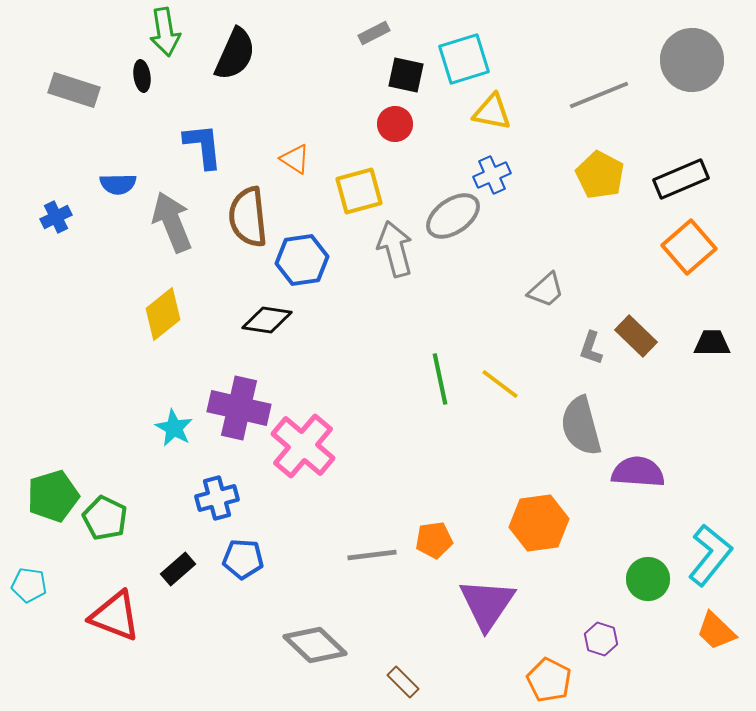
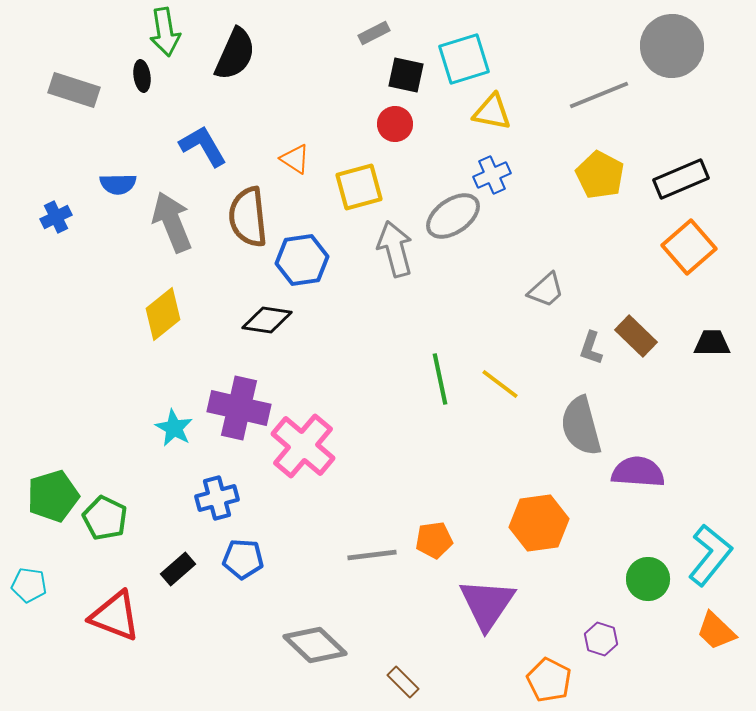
gray circle at (692, 60): moved 20 px left, 14 px up
blue L-shape at (203, 146): rotated 24 degrees counterclockwise
yellow square at (359, 191): moved 4 px up
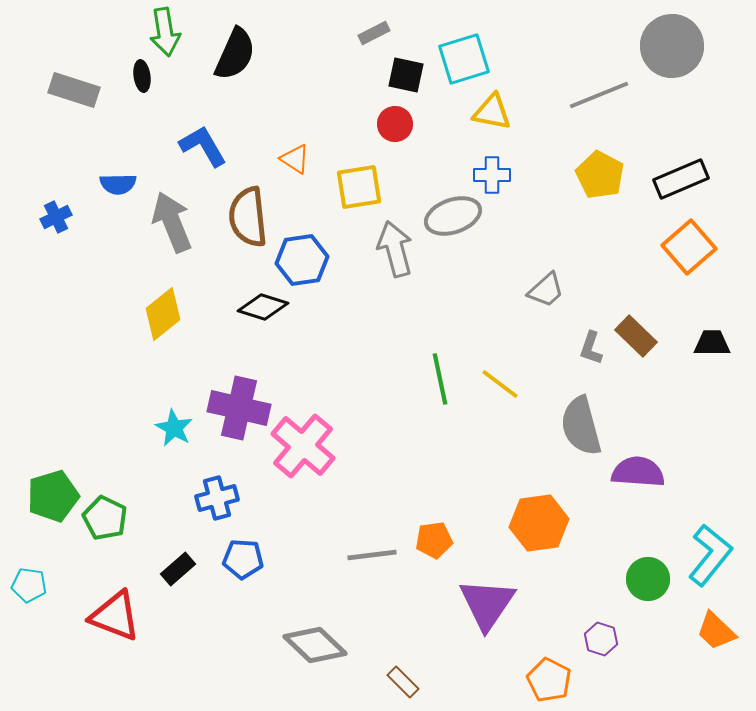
blue cross at (492, 175): rotated 24 degrees clockwise
yellow square at (359, 187): rotated 6 degrees clockwise
gray ellipse at (453, 216): rotated 16 degrees clockwise
black diamond at (267, 320): moved 4 px left, 13 px up; rotated 9 degrees clockwise
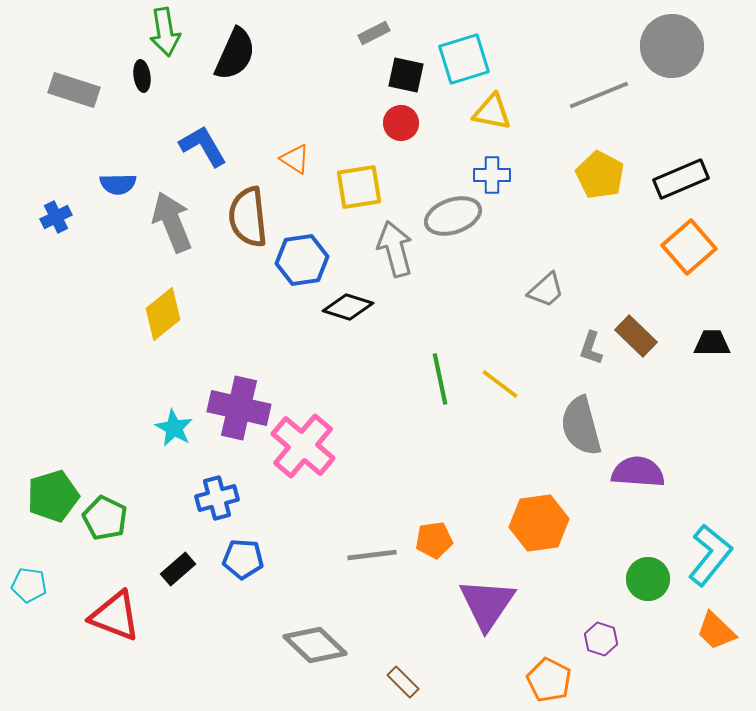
red circle at (395, 124): moved 6 px right, 1 px up
black diamond at (263, 307): moved 85 px right
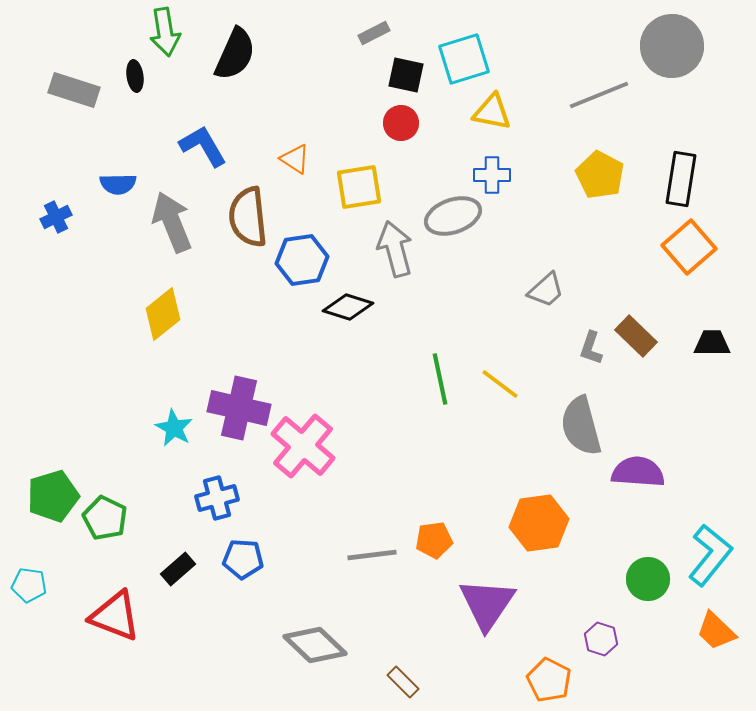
black ellipse at (142, 76): moved 7 px left
black rectangle at (681, 179): rotated 58 degrees counterclockwise
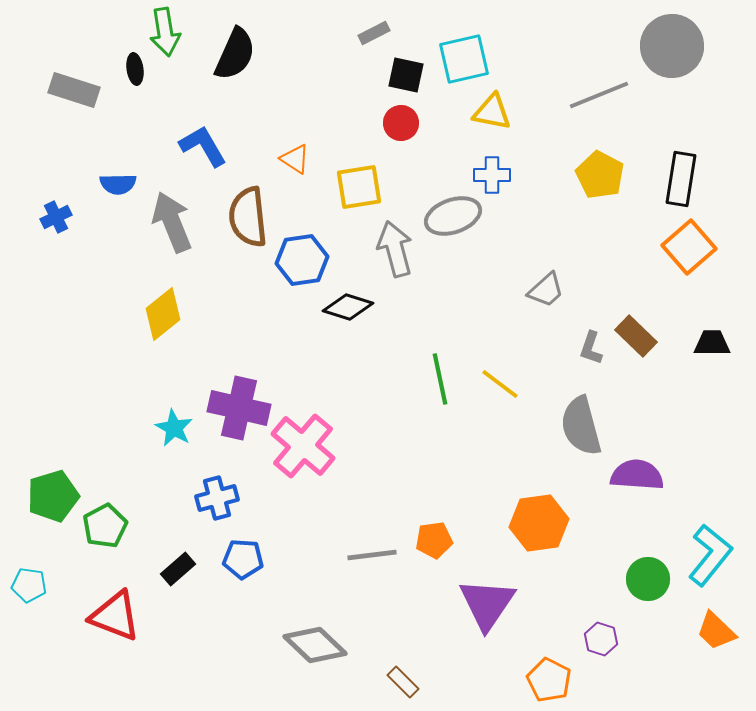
cyan square at (464, 59): rotated 4 degrees clockwise
black ellipse at (135, 76): moved 7 px up
purple semicircle at (638, 472): moved 1 px left, 3 px down
green pentagon at (105, 518): moved 8 px down; rotated 18 degrees clockwise
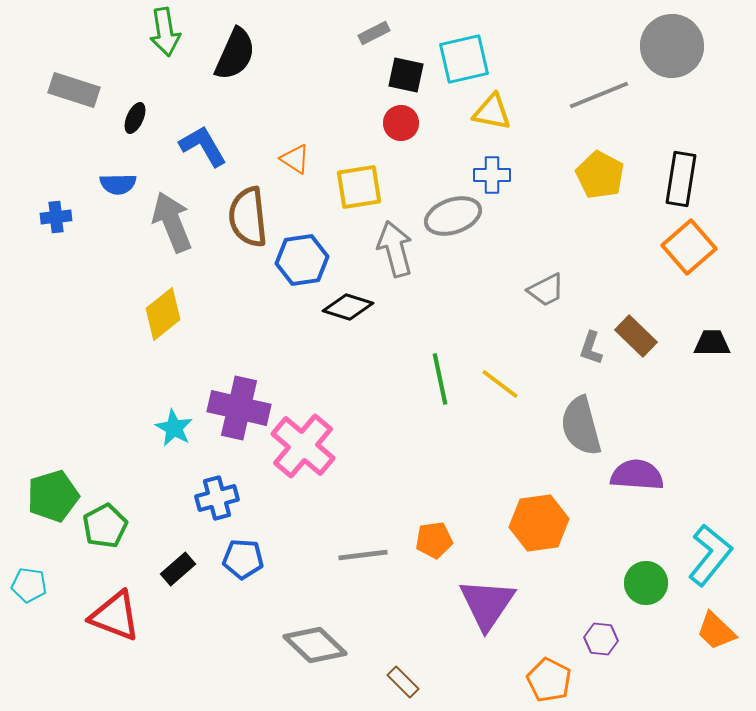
black ellipse at (135, 69): moved 49 px down; rotated 32 degrees clockwise
blue cross at (56, 217): rotated 20 degrees clockwise
gray trapezoid at (546, 290): rotated 15 degrees clockwise
gray line at (372, 555): moved 9 px left
green circle at (648, 579): moved 2 px left, 4 px down
purple hexagon at (601, 639): rotated 12 degrees counterclockwise
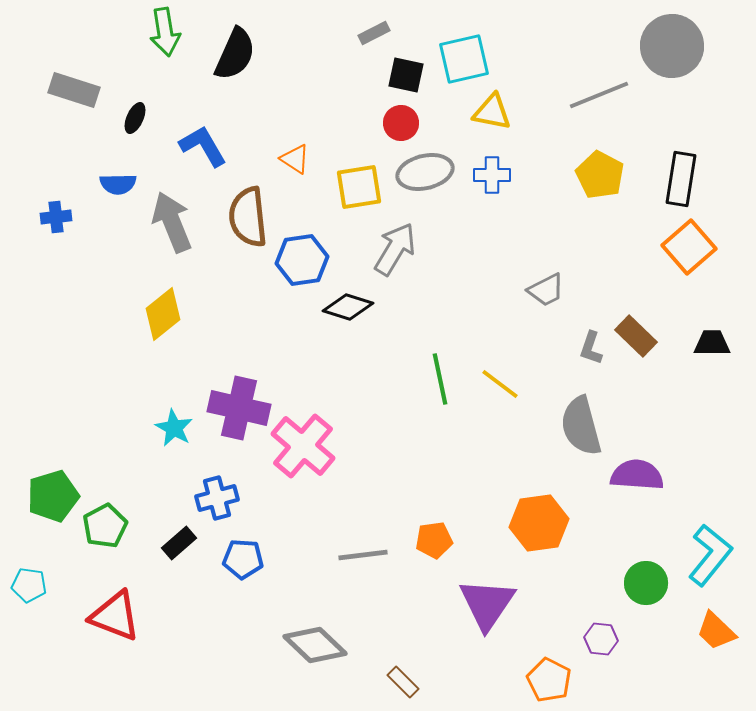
gray ellipse at (453, 216): moved 28 px left, 44 px up; rotated 6 degrees clockwise
gray arrow at (395, 249): rotated 46 degrees clockwise
black rectangle at (178, 569): moved 1 px right, 26 px up
